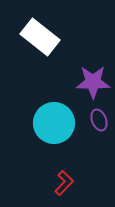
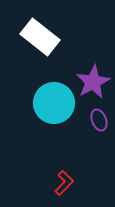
purple star: rotated 28 degrees counterclockwise
cyan circle: moved 20 px up
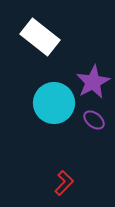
purple ellipse: moved 5 px left; rotated 30 degrees counterclockwise
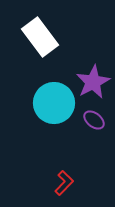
white rectangle: rotated 15 degrees clockwise
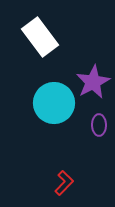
purple ellipse: moved 5 px right, 5 px down; rotated 50 degrees clockwise
